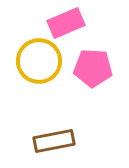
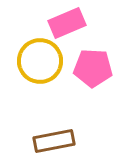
pink rectangle: moved 1 px right
yellow circle: moved 1 px right
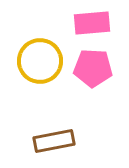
pink rectangle: moved 25 px right; rotated 18 degrees clockwise
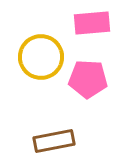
yellow circle: moved 1 px right, 4 px up
pink pentagon: moved 5 px left, 11 px down
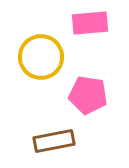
pink rectangle: moved 2 px left
pink pentagon: moved 16 px down; rotated 6 degrees clockwise
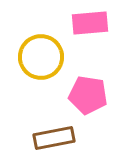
brown rectangle: moved 3 px up
